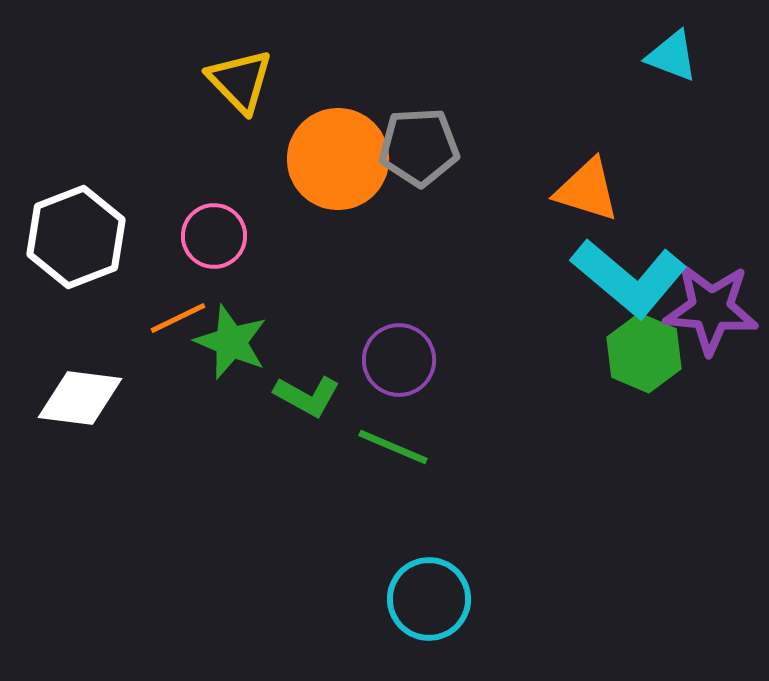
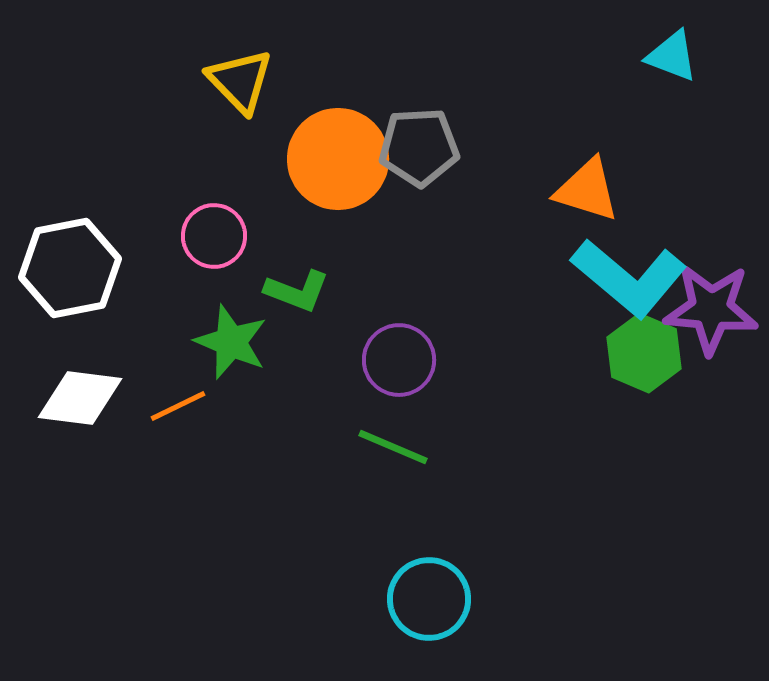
white hexagon: moved 6 px left, 31 px down; rotated 10 degrees clockwise
orange line: moved 88 px down
green L-shape: moved 10 px left, 105 px up; rotated 8 degrees counterclockwise
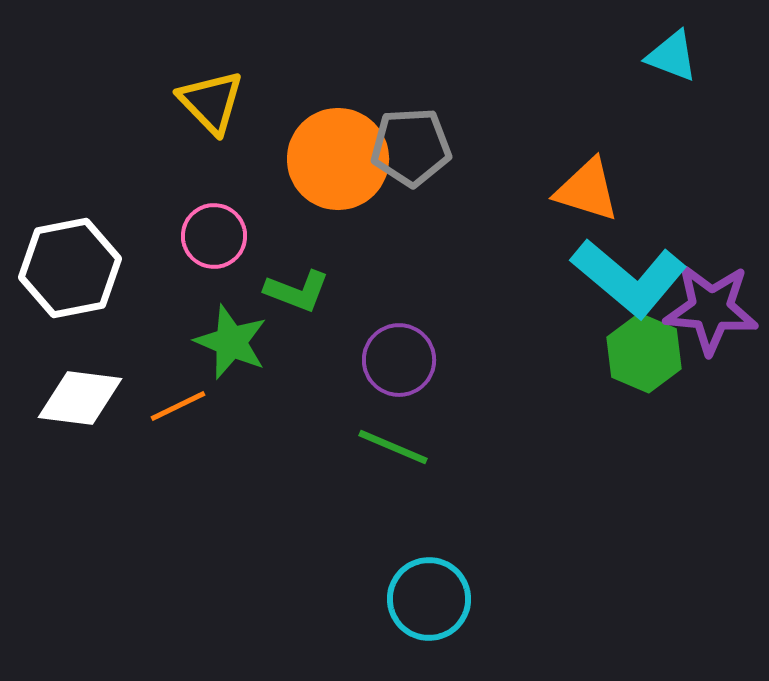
yellow triangle: moved 29 px left, 21 px down
gray pentagon: moved 8 px left
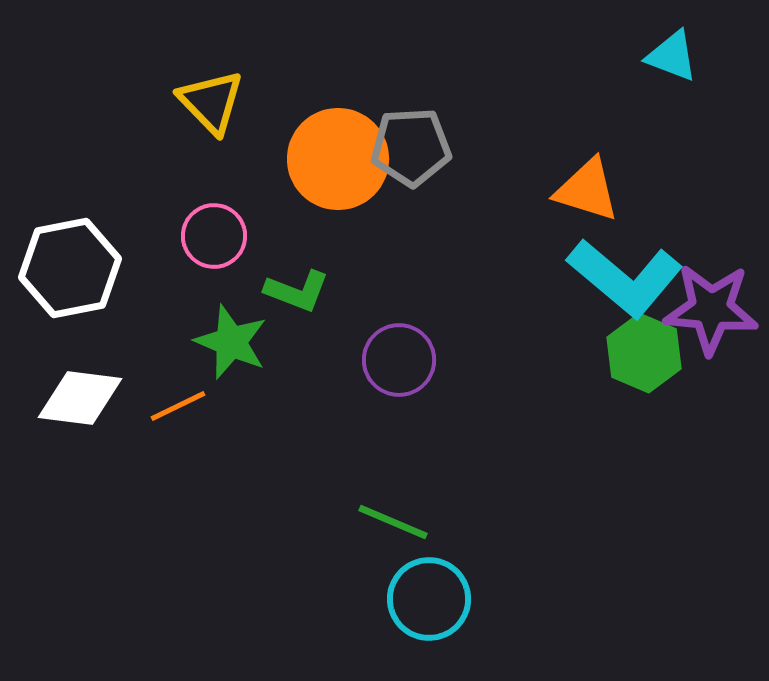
cyan L-shape: moved 4 px left
green line: moved 75 px down
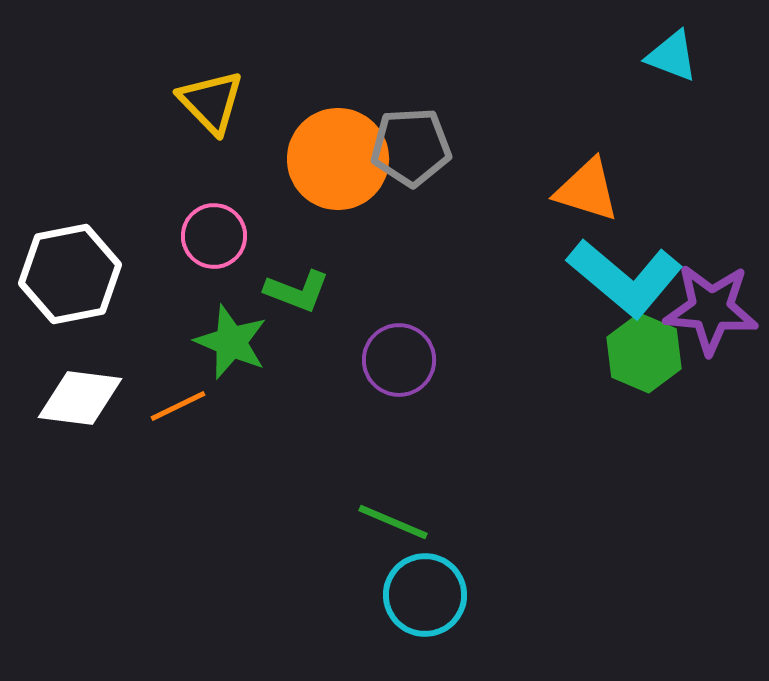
white hexagon: moved 6 px down
cyan circle: moved 4 px left, 4 px up
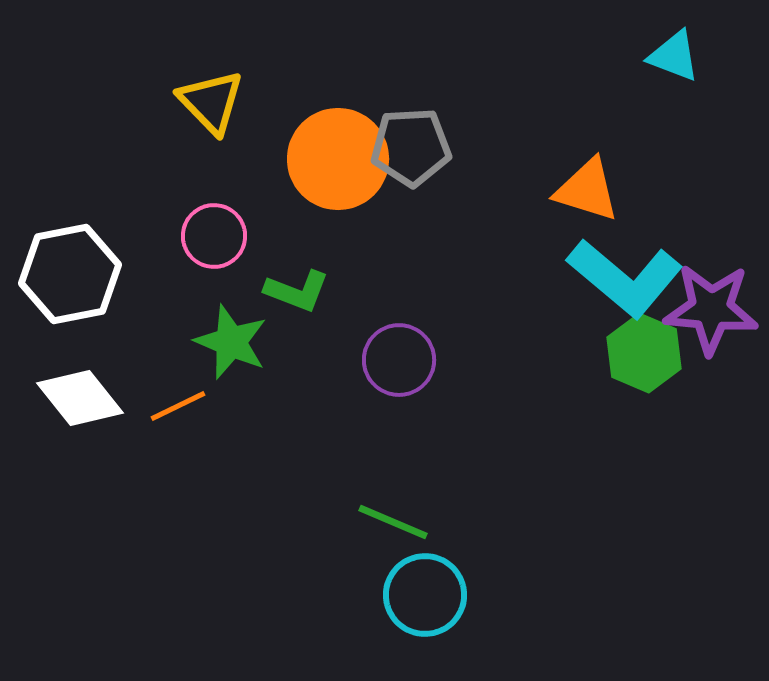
cyan triangle: moved 2 px right
white diamond: rotated 44 degrees clockwise
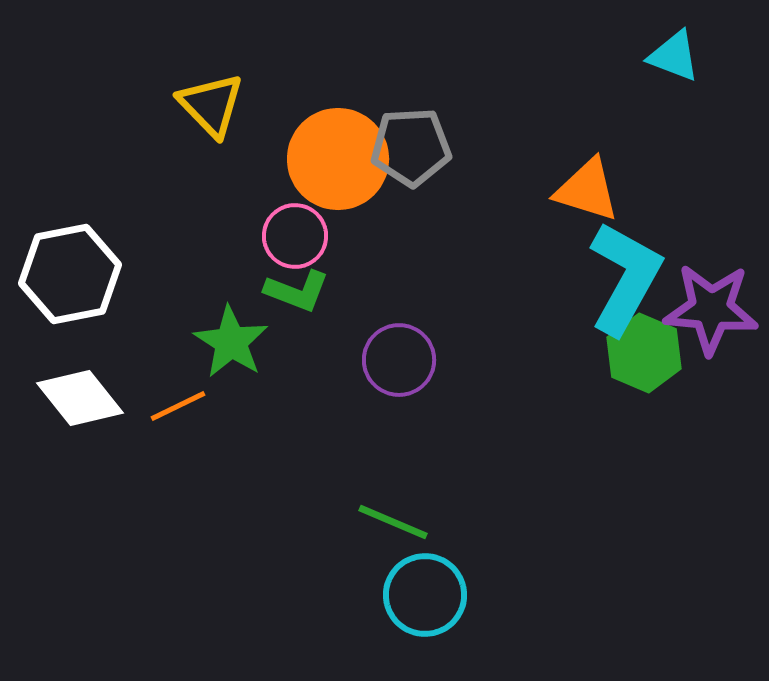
yellow triangle: moved 3 px down
pink circle: moved 81 px right
cyan L-shape: rotated 101 degrees counterclockwise
green star: rotated 10 degrees clockwise
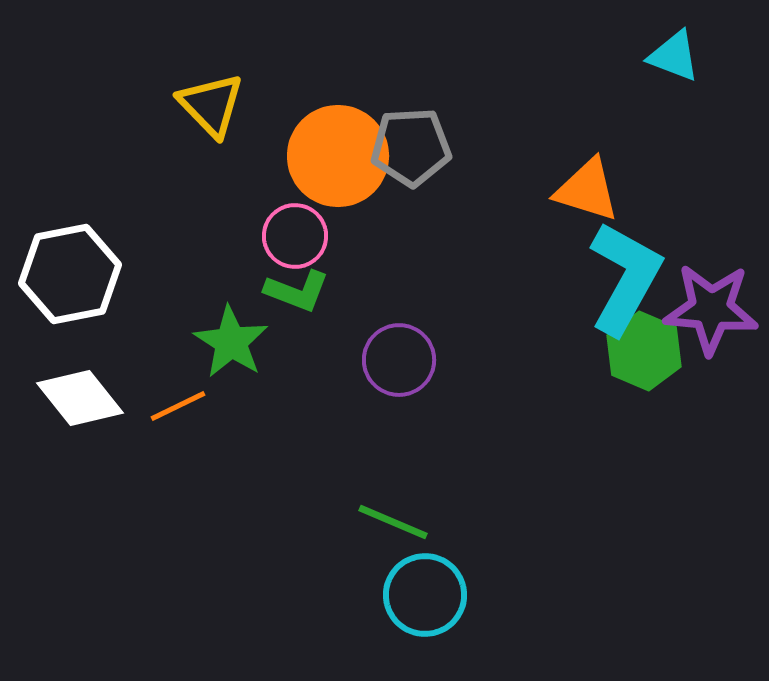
orange circle: moved 3 px up
green hexagon: moved 2 px up
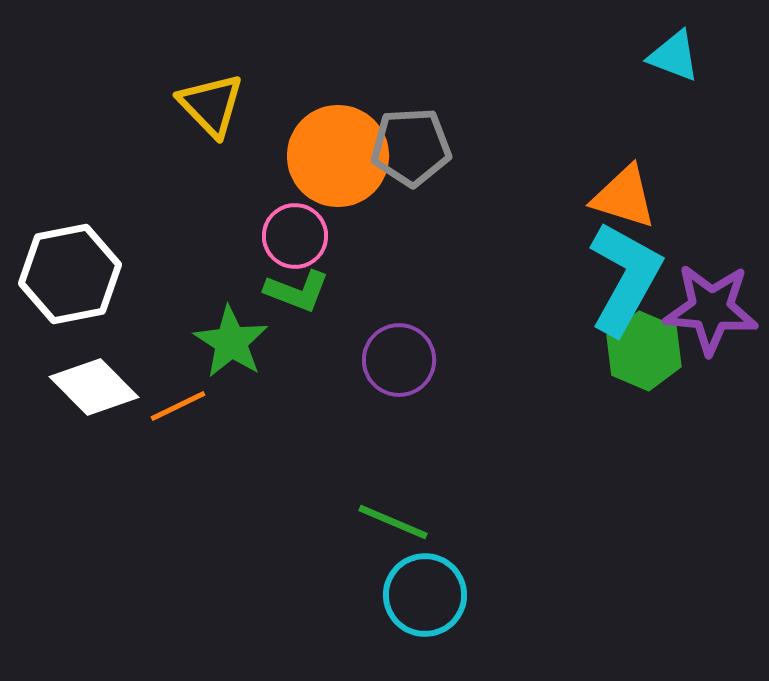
orange triangle: moved 37 px right, 7 px down
white diamond: moved 14 px right, 11 px up; rotated 6 degrees counterclockwise
